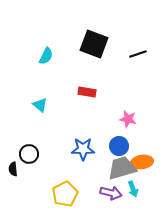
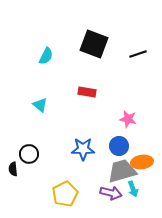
gray trapezoid: moved 3 px down
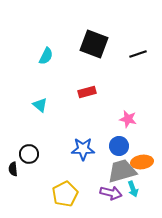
red rectangle: rotated 24 degrees counterclockwise
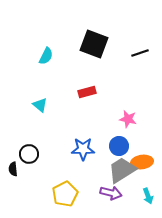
black line: moved 2 px right, 1 px up
gray trapezoid: moved 1 px up; rotated 16 degrees counterclockwise
cyan arrow: moved 15 px right, 7 px down
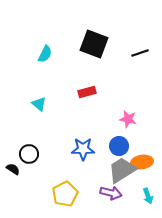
cyan semicircle: moved 1 px left, 2 px up
cyan triangle: moved 1 px left, 1 px up
black semicircle: rotated 128 degrees clockwise
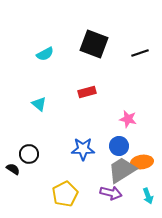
cyan semicircle: rotated 36 degrees clockwise
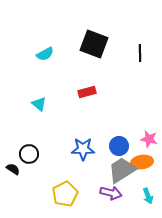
black line: rotated 72 degrees counterclockwise
pink star: moved 21 px right, 20 px down
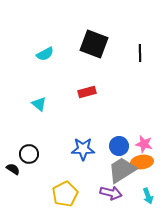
pink star: moved 5 px left, 5 px down
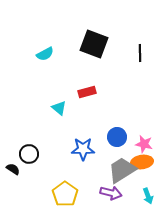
cyan triangle: moved 20 px right, 4 px down
blue circle: moved 2 px left, 9 px up
yellow pentagon: rotated 10 degrees counterclockwise
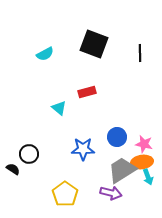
cyan arrow: moved 19 px up
